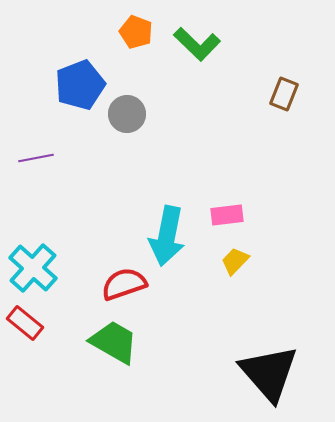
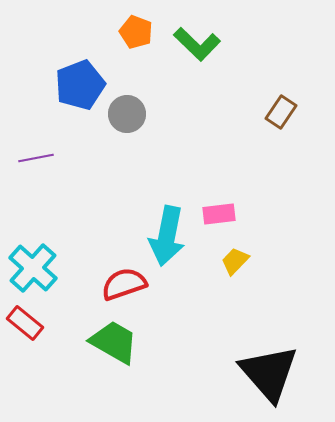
brown rectangle: moved 3 px left, 18 px down; rotated 12 degrees clockwise
pink rectangle: moved 8 px left, 1 px up
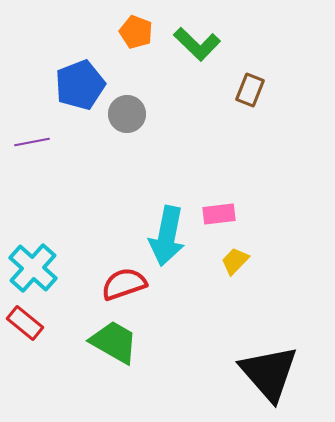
brown rectangle: moved 31 px left, 22 px up; rotated 12 degrees counterclockwise
purple line: moved 4 px left, 16 px up
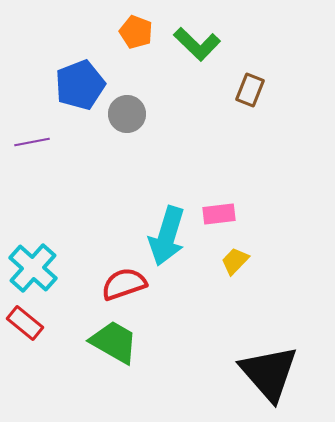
cyan arrow: rotated 6 degrees clockwise
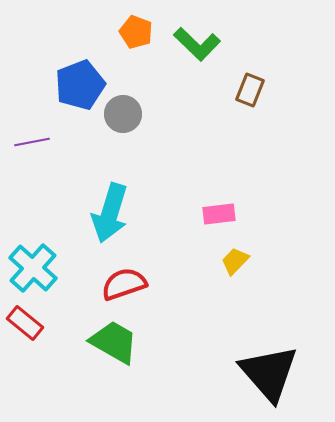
gray circle: moved 4 px left
cyan arrow: moved 57 px left, 23 px up
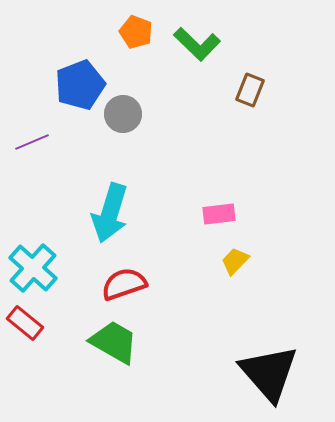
purple line: rotated 12 degrees counterclockwise
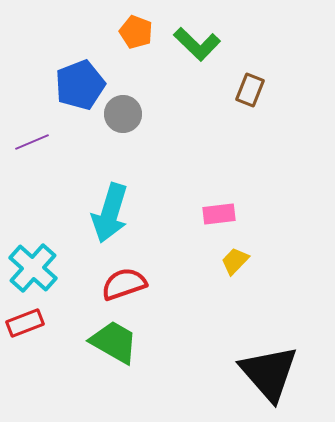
red rectangle: rotated 60 degrees counterclockwise
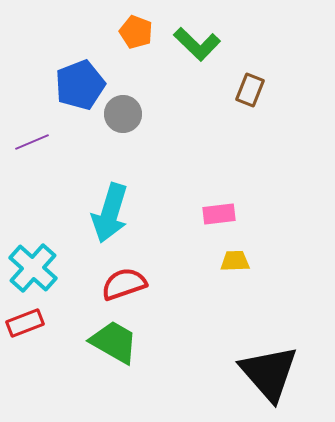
yellow trapezoid: rotated 44 degrees clockwise
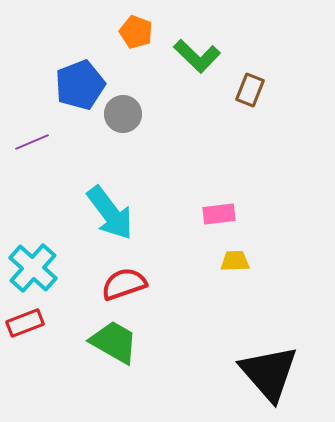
green L-shape: moved 12 px down
cyan arrow: rotated 54 degrees counterclockwise
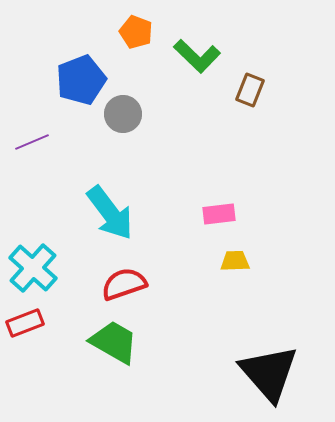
blue pentagon: moved 1 px right, 5 px up
